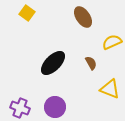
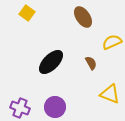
black ellipse: moved 2 px left, 1 px up
yellow triangle: moved 5 px down
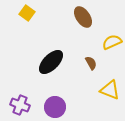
yellow triangle: moved 4 px up
purple cross: moved 3 px up
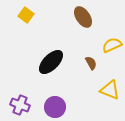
yellow square: moved 1 px left, 2 px down
yellow semicircle: moved 3 px down
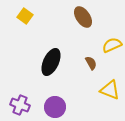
yellow square: moved 1 px left, 1 px down
black ellipse: rotated 20 degrees counterclockwise
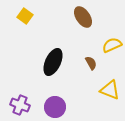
black ellipse: moved 2 px right
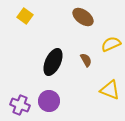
brown ellipse: rotated 20 degrees counterclockwise
yellow semicircle: moved 1 px left, 1 px up
brown semicircle: moved 5 px left, 3 px up
purple circle: moved 6 px left, 6 px up
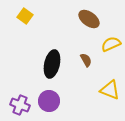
brown ellipse: moved 6 px right, 2 px down
black ellipse: moved 1 px left, 2 px down; rotated 12 degrees counterclockwise
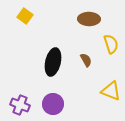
brown ellipse: rotated 35 degrees counterclockwise
yellow semicircle: rotated 96 degrees clockwise
black ellipse: moved 1 px right, 2 px up
yellow triangle: moved 1 px right, 1 px down
purple circle: moved 4 px right, 3 px down
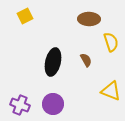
yellow square: rotated 28 degrees clockwise
yellow semicircle: moved 2 px up
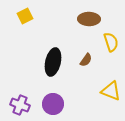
brown semicircle: rotated 64 degrees clockwise
